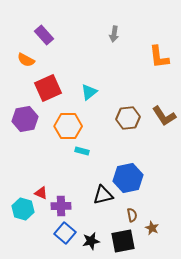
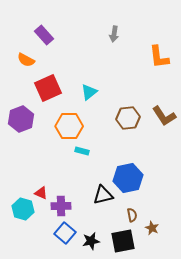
purple hexagon: moved 4 px left; rotated 10 degrees counterclockwise
orange hexagon: moved 1 px right
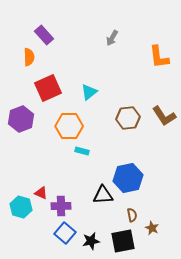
gray arrow: moved 2 px left, 4 px down; rotated 21 degrees clockwise
orange semicircle: moved 3 px right, 3 px up; rotated 120 degrees counterclockwise
black triangle: rotated 10 degrees clockwise
cyan hexagon: moved 2 px left, 2 px up
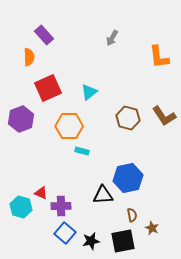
brown hexagon: rotated 20 degrees clockwise
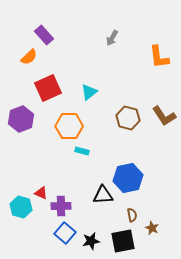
orange semicircle: rotated 48 degrees clockwise
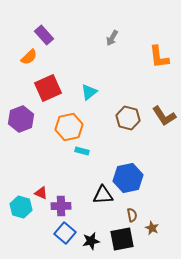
orange hexagon: moved 1 px down; rotated 12 degrees counterclockwise
black square: moved 1 px left, 2 px up
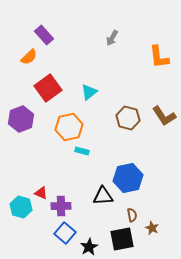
red square: rotated 12 degrees counterclockwise
black triangle: moved 1 px down
black star: moved 2 px left, 6 px down; rotated 18 degrees counterclockwise
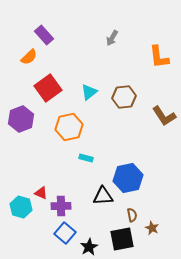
brown hexagon: moved 4 px left, 21 px up; rotated 20 degrees counterclockwise
cyan rectangle: moved 4 px right, 7 px down
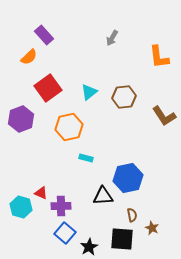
black square: rotated 15 degrees clockwise
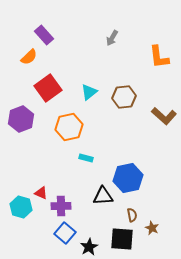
brown L-shape: rotated 15 degrees counterclockwise
